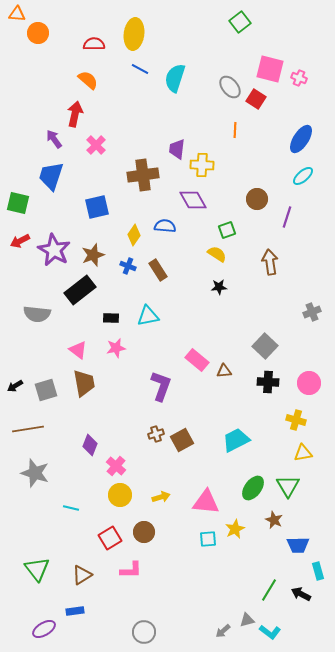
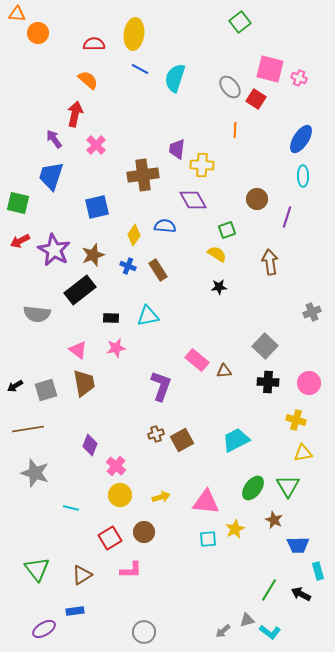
cyan ellipse at (303, 176): rotated 50 degrees counterclockwise
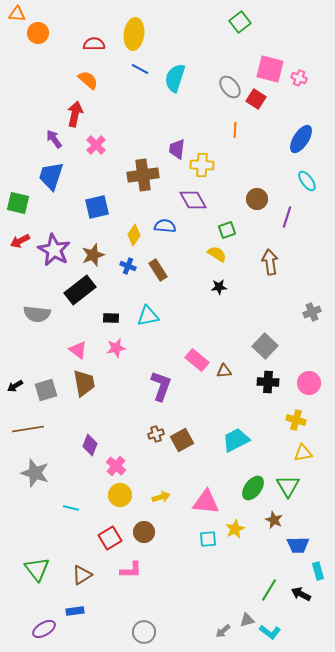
cyan ellipse at (303, 176): moved 4 px right, 5 px down; rotated 35 degrees counterclockwise
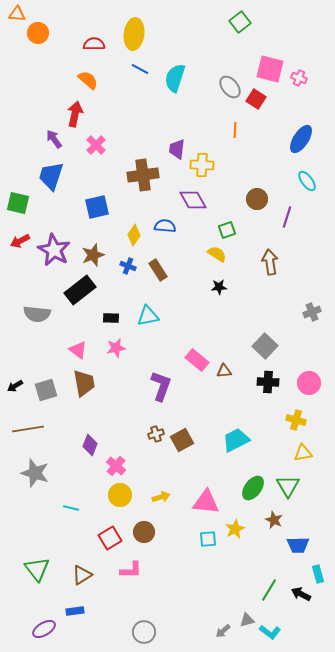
cyan rectangle at (318, 571): moved 3 px down
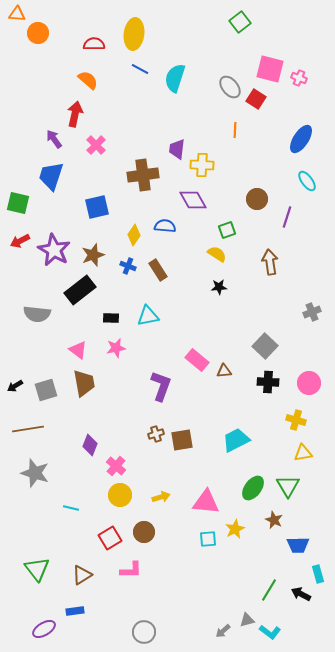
brown square at (182, 440): rotated 20 degrees clockwise
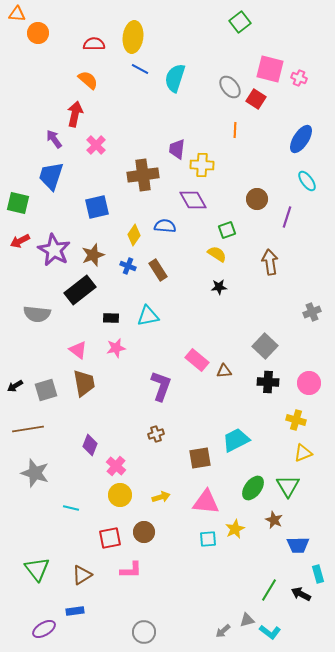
yellow ellipse at (134, 34): moved 1 px left, 3 px down
brown square at (182, 440): moved 18 px right, 18 px down
yellow triangle at (303, 453): rotated 12 degrees counterclockwise
red square at (110, 538): rotated 20 degrees clockwise
